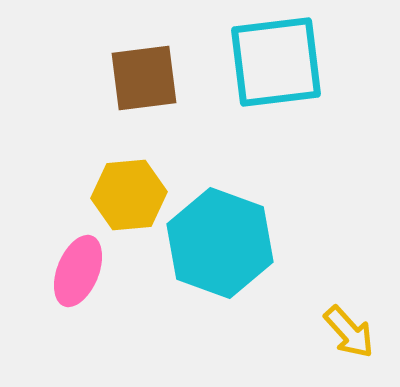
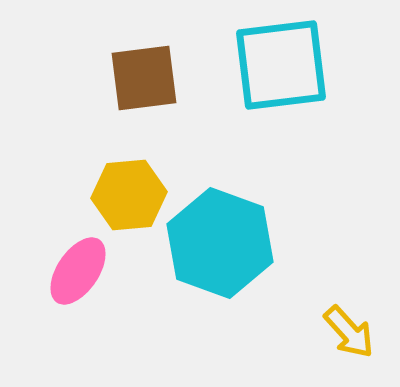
cyan square: moved 5 px right, 3 px down
pink ellipse: rotated 12 degrees clockwise
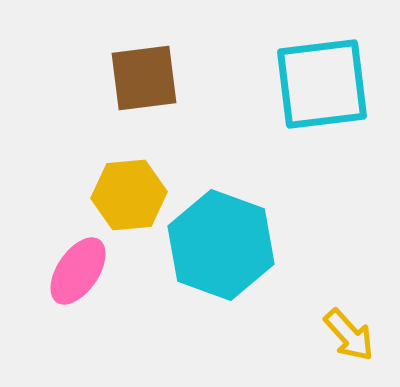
cyan square: moved 41 px right, 19 px down
cyan hexagon: moved 1 px right, 2 px down
yellow arrow: moved 3 px down
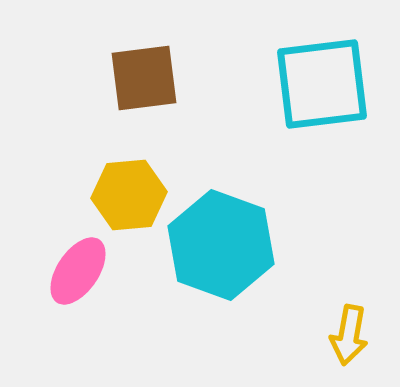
yellow arrow: rotated 52 degrees clockwise
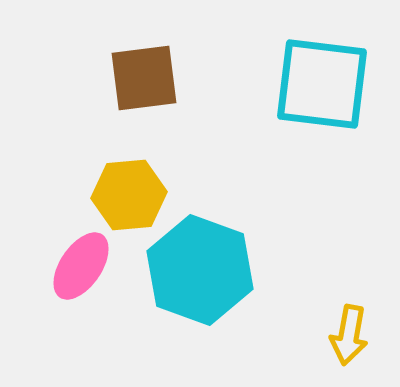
cyan square: rotated 14 degrees clockwise
cyan hexagon: moved 21 px left, 25 px down
pink ellipse: moved 3 px right, 5 px up
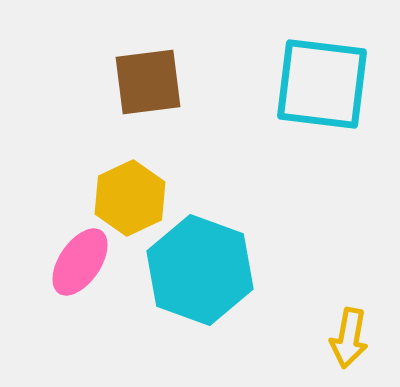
brown square: moved 4 px right, 4 px down
yellow hexagon: moved 1 px right, 3 px down; rotated 20 degrees counterclockwise
pink ellipse: moved 1 px left, 4 px up
yellow arrow: moved 3 px down
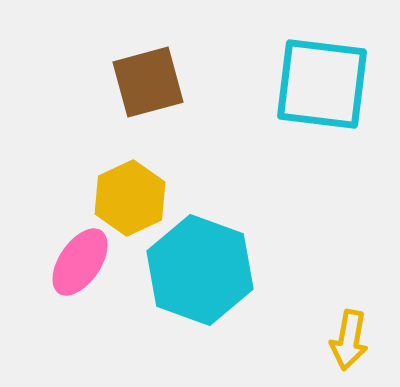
brown square: rotated 8 degrees counterclockwise
yellow arrow: moved 2 px down
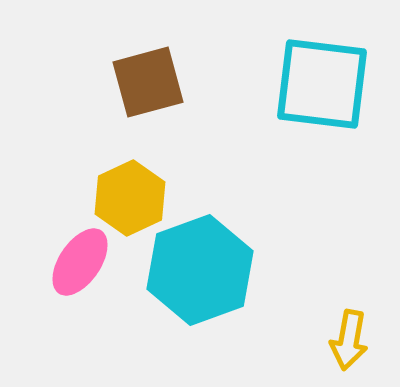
cyan hexagon: rotated 20 degrees clockwise
